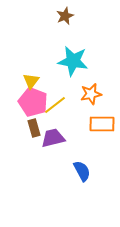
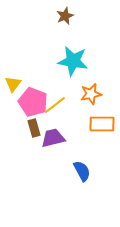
yellow triangle: moved 18 px left, 3 px down
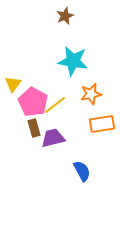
pink pentagon: rotated 8 degrees clockwise
orange rectangle: rotated 10 degrees counterclockwise
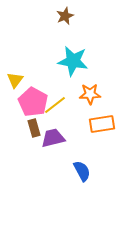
yellow triangle: moved 2 px right, 4 px up
orange star: moved 1 px left; rotated 10 degrees clockwise
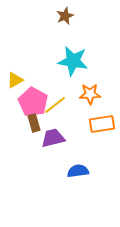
yellow triangle: rotated 24 degrees clockwise
brown rectangle: moved 5 px up
blue semicircle: moved 4 px left; rotated 70 degrees counterclockwise
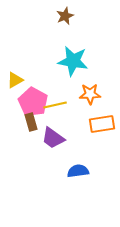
yellow line: rotated 25 degrees clockwise
brown rectangle: moved 3 px left, 1 px up
purple trapezoid: rotated 130 degrees counterclockwise
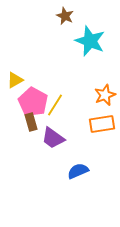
brown star: rotated 24 degrees counterclockwise
cyan star: moved 17 px right, 20 px up; rotated 12 degrees clockwise
orange star: moved 15 px right, 1 px down; rotated 20 degrees counterclockwise
yellow line: rotated 45 degrees counterclockwise
blue semicircle: rotated 15 degrees counterclockwise
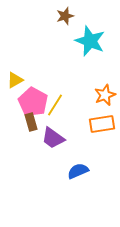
brown star: rotated 30 degrees clockwise
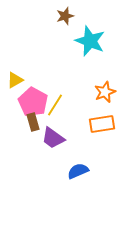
orange star: moved 3 px up
brown rectangle: moved 2 px right
